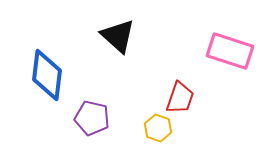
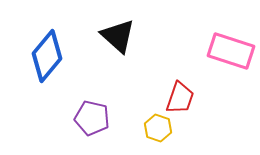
pink rectangle: moved 1 px right
blue diamond: moved 19 px up; rotated 33 degrees clockwise
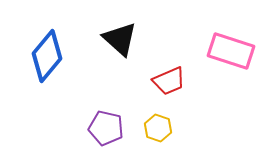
black triangle: moved 2 px right, 3 px down
red trapezoid: moved 11 px left, 17 px up; rotated 48 degrees clockwise
purple pentagon: moved 14 px right, 10 px down
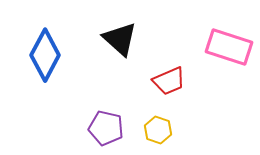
pink rectangle: moved 2 px left, 4 px up
blue diamond: moved 2 px left, 1 px up; rotated 12 degrees counterclockwise
yellow hexagon: moved 2 px down
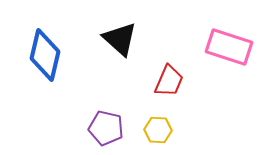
blue diamond: rotated 15 degrees counterclockwise
red trapezoid: rotated 44 degrees counterclockwise
yellow hexagon: rotated 16 degrees counterclockwise
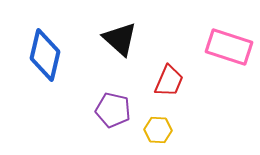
purple pentagon: moved 7 px right, 18 px up
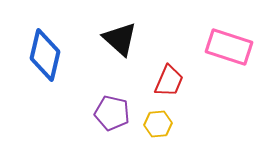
purple pentagon: moved 1 px left, 3 px down
yellow hexagon: moved 6 px up; rotated 8 degrees counterclockwise
